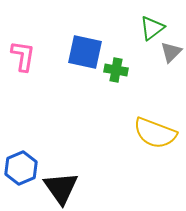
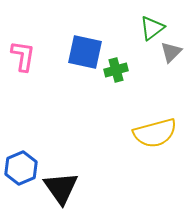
green cross: rotated 25 degrees counterclockwise
yellow semicircle: rotated 36 degrees counterclockwise
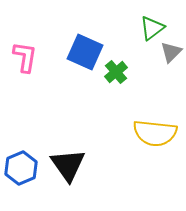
blue square: rotated 12 degrees clockwise
pink L-shape: moved 2 px right, 1 px down
green cross: moved 2 px down; rotated 25 degrees counterclockwise
yellow semicircle: rotated 21 degrees clockwise
black triangle: moved 7 px right, 23 px up
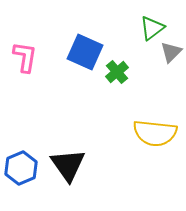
green cross: moved 1 px right
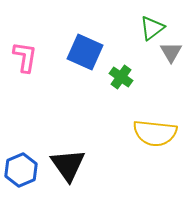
gray triangle: rotated 15 degrees counterclockwise
green cross: moved 4 px right, 5 px down; rotated 15 degrees counterclockwise
blue hexagon: moved 2 px down
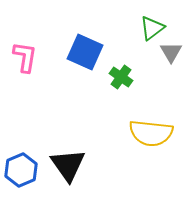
yellow semicircle: moved 4 px left
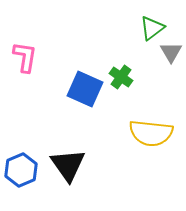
blue square: moved 37 px down
